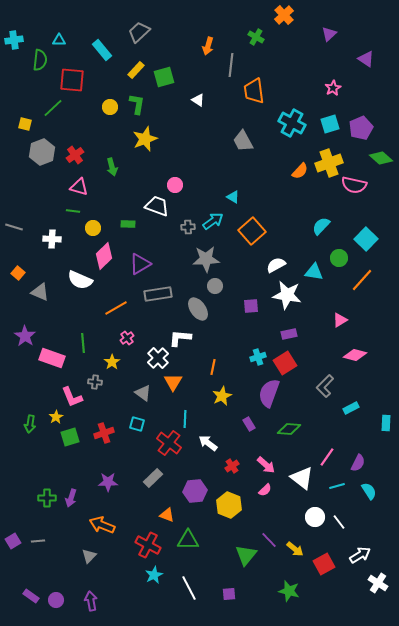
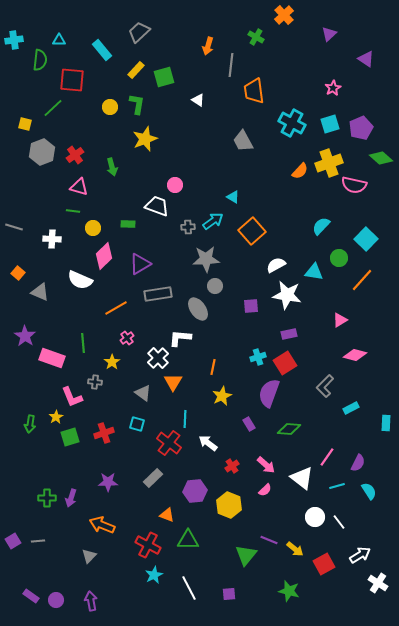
purple line at (269, 540): rotated 24 degrees counterclockwise
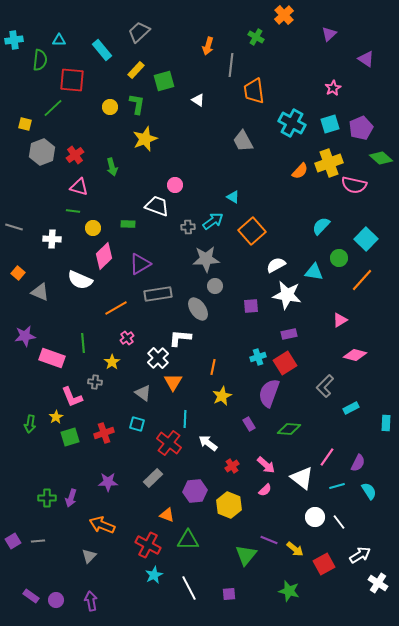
green square at (164, 77): moved 4 px down
purple star at (25, 336): rotated 30 degrees clockwise
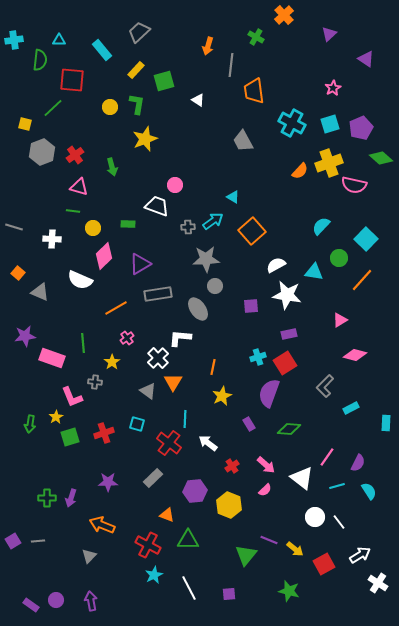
gray triangle at (143, 393): moved 5 px right, 2 px up
purple rectangle at (31, 596): moved 9 px down
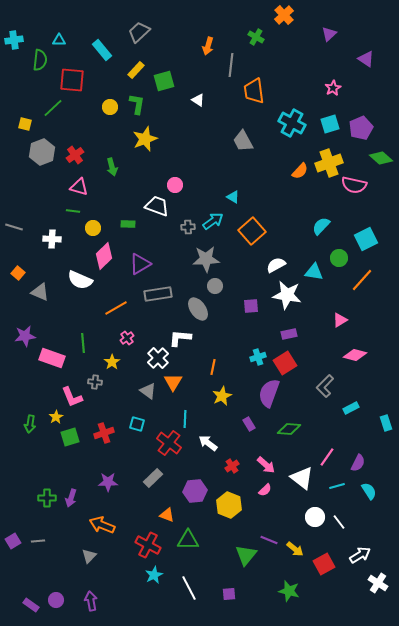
cyan square at (366, 239): rotated 20 degrees clockwise
cyan rectangle at (386, 423): rotated 21 degrees counterclockwise
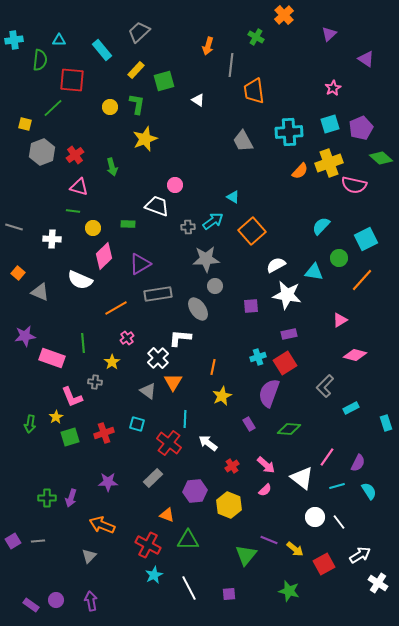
cyan cross at (292, 123): moved 3 px left, 9 px down; rotated 32 degrees counterclockwise
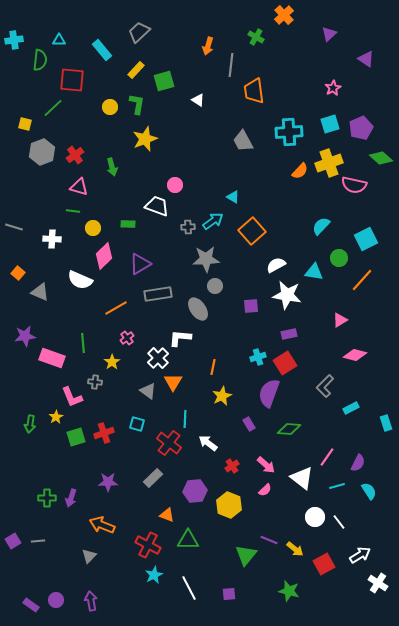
green square at (70, 437): moved 6 px right
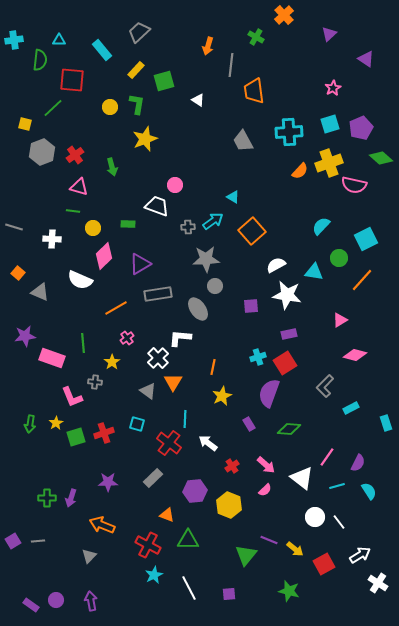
yellow star at (56, 417): moved 6 px down
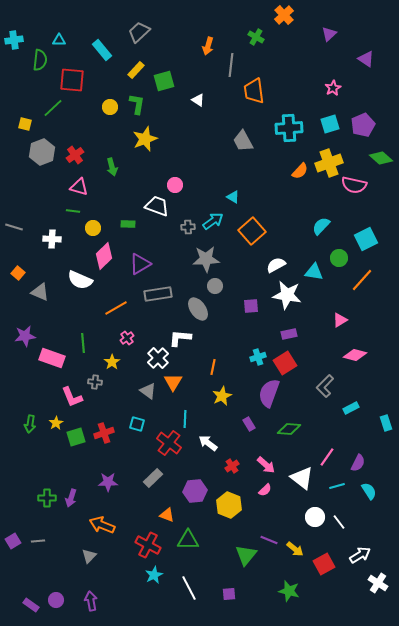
purple pentagon at (361, 128): moved 2 px right, 3 px up
cyan cross at (289, 132): moved 4 px up
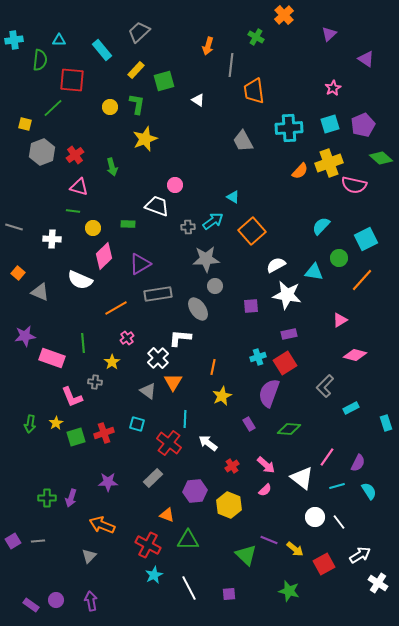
green triangle at (246, 555): rotated 25 degrees counterclockwise
